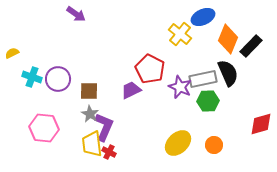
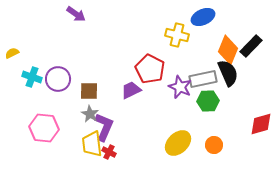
yellow cross: moved 3 px left, 1 px down; rotated 25 degrees counterclockwise
orange diamond: moved 11 px down
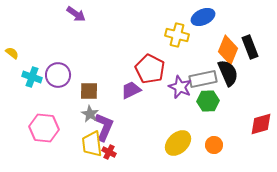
black rectangle: moved 1 px left, 1 px down; rotated 65 degrees counterclockwise
yellow semicircle: rotated 64 degrees clockwise
purple circle: moved 4 px up
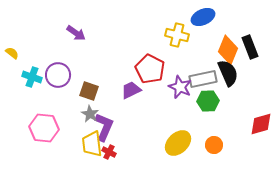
purple arrow: moved 19 px down
brown square: rotated 18 degrees clockwise
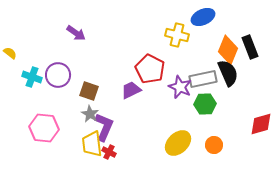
yellow semicircle: moved 2 px left
green hexagon: moved 3 px left, 3 px down
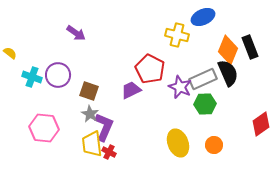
gray rectangle: rotated 12 degrees counterclockwise
red diamond: rotated 20 degrees counterclockwise
yellow ellipse: rotated 68 degrees counterclockwise
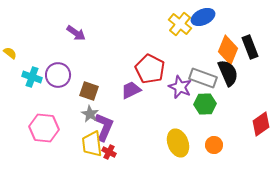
yellow cross: moved 3 px right, 11 px up; rotated 25 degrees clockwise
gray rectangle: moved 1 px up; rotated 44 degrees clockwise
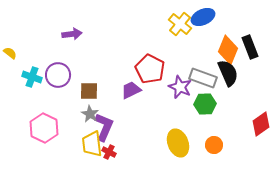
purple arrow: moved 4 px left, 1 px down; rotated 42 degrees counterclockwise
brown square: rotated 18 degrees counterclockwise
pink hexagon: rotated 20 degrees clockwise
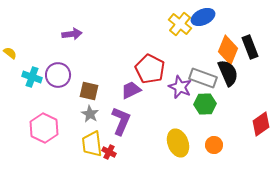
brown square: rotated 12 degrees clockwise
purple L-shape: moved 17 px right, 6 px up
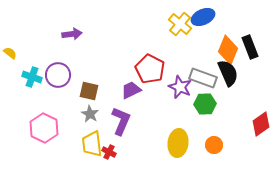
yellow ellipse: rotated 28 degrees clockwise
